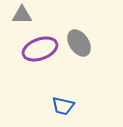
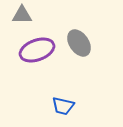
purple ellipse: moved 3 px left, 1 px down
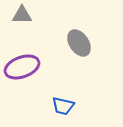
purple ellipse: moved 15 px left, 17 px down
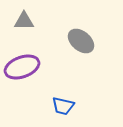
gray triangle: moved 2 px right, 6 px down
gray ellipse: moved 2 px right, 2 px up; rotated 16 degrees counterclockwise
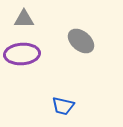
gray triangle: moved 2 px up
purple ellipse: moved 13 px up; rotated 16 degrees clockwise
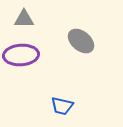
purple ellipse: moved 1 px left, 1 px down
blue trapezoid: moved 1 px left
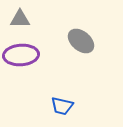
gray triangle: moved 4 px left
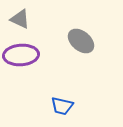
gray triangle: rotated 25 degrees clockwise
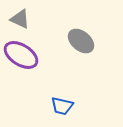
purple ellipse: rotated 36 degrees clockwise
